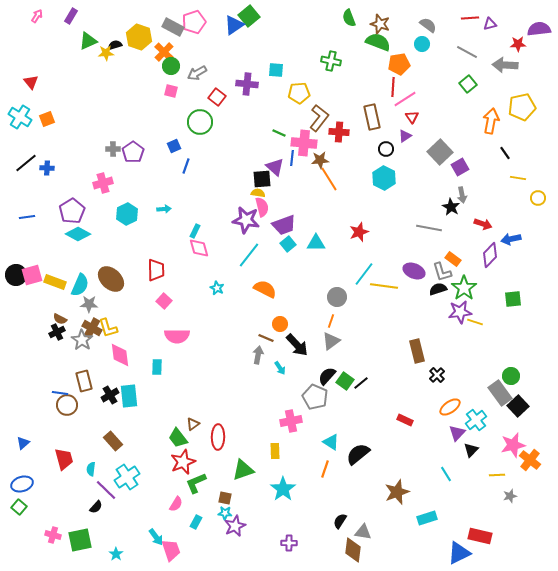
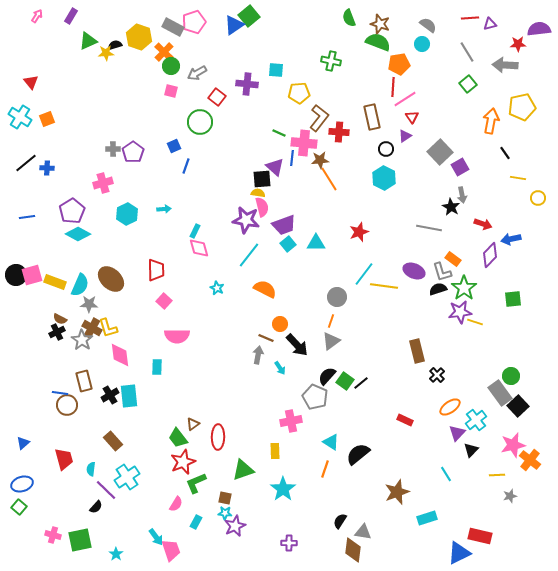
gray line at (467, 52): rotated 30 degrees clockwise
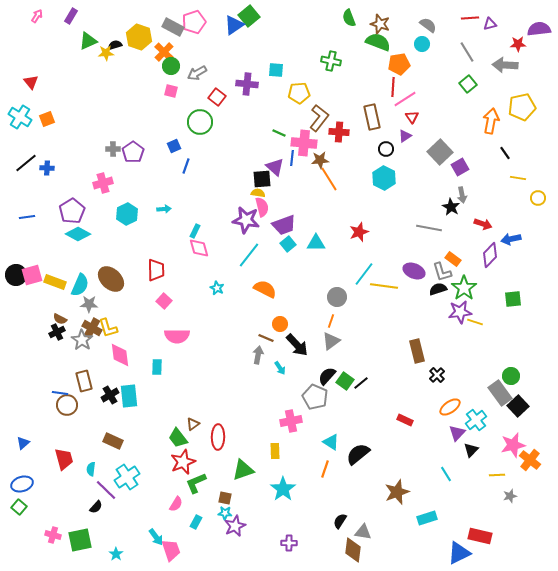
brown rectangle at (113, 441): rotated 24 degrees counterclockwise
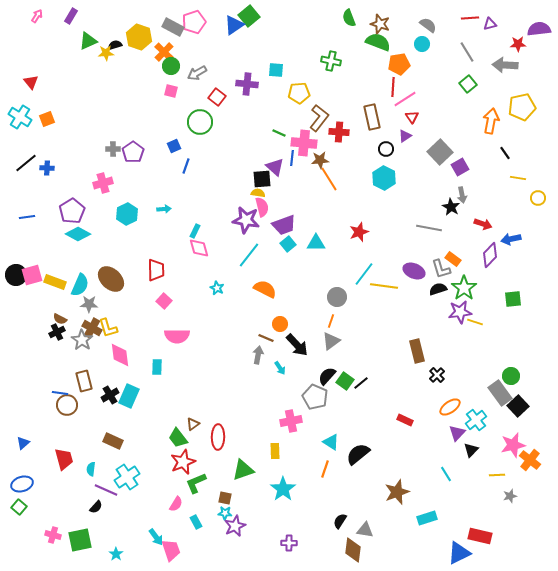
gray L-shape at (442, 272): moved 1 px left, 3 px up
cyan rectangle at (129, 396): rotated 30 degrees clockwise
purple line at (106, 490): rotated 20 degrees counterclockwise
cyan rectangle at (196, 522): rotated 56 degrees counterclockwise
gray triangle at (363, 532): moved 2 px right, 2 px up
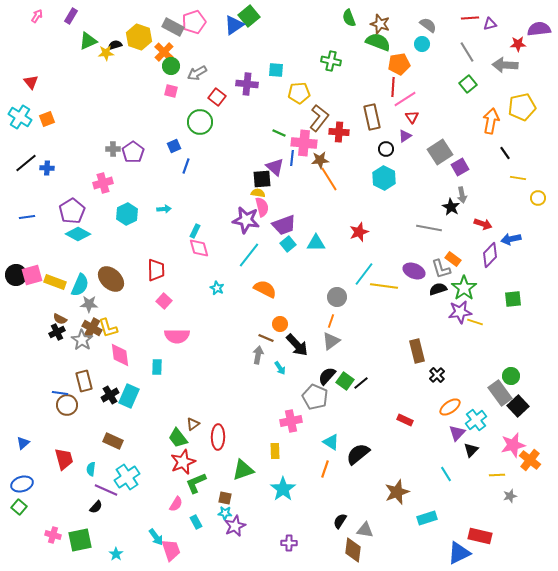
gray square at (440, 152): rotated 10 degrees clockwise
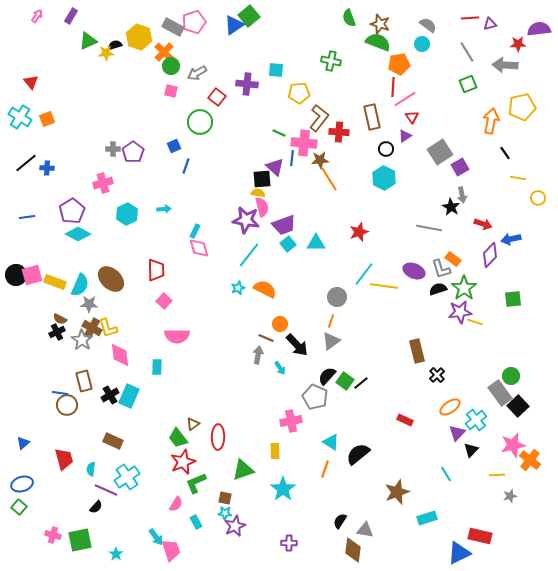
green square at (468, 84): rotated 18 degrees clockwise
cyan star at (217, 288): moved 21 px right; rotated 24 degrees clockwise
